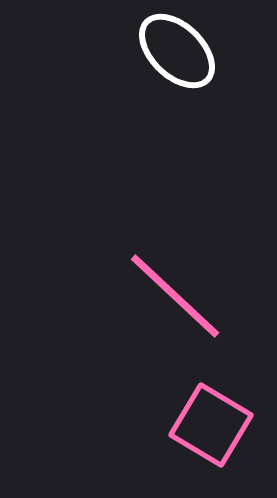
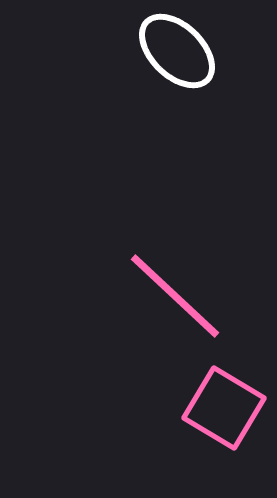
pink square: moved 13 px right, 17 px up
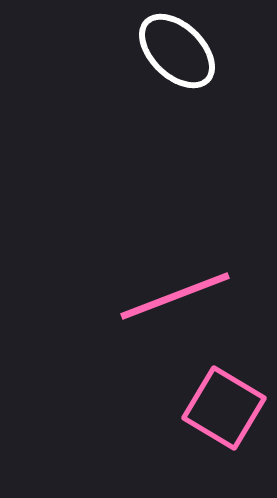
pink line: rotated 64 degrees counterclockwise
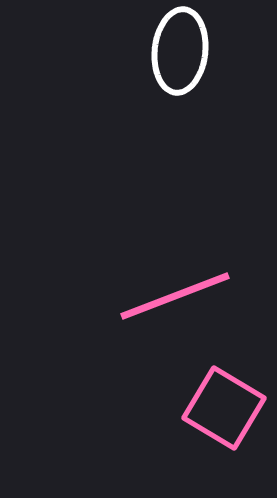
white ellipse: moved 3 px right; rotated 52 degrees clockwise
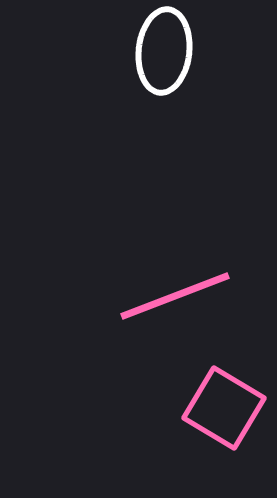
white ellipse: moved 16 px left
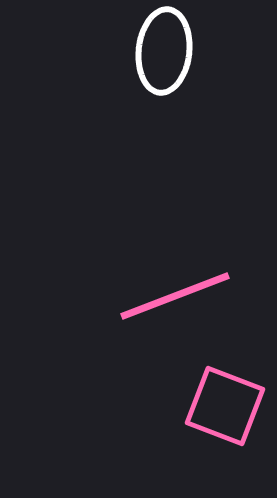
pink square: moved 1 px right, 2 px up; rotated 10 degrees counterclockwise
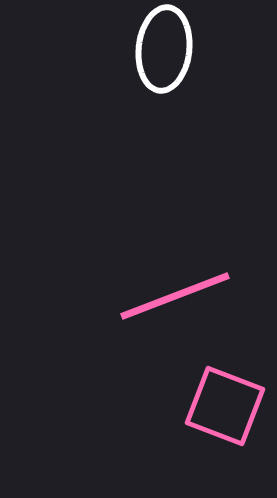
white ellipse: moved 2 px up
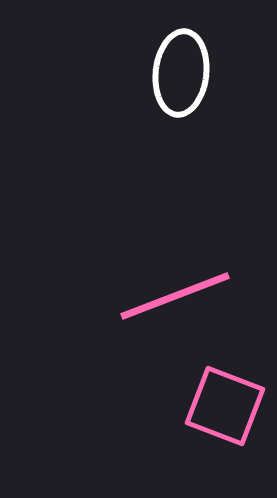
white ellipse: moved 17 px right, 24 px down
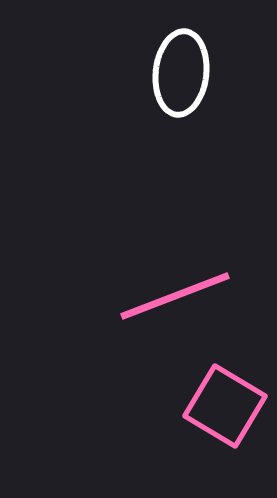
pink square: rotated 10 degrees clockwise
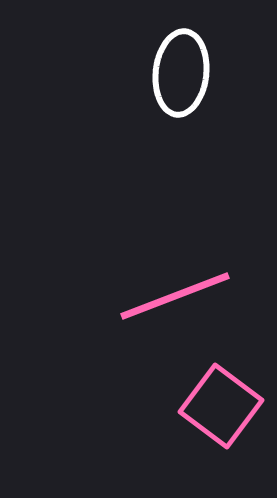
pink square: moved 4 px left; rotated 6 degrees clockwise
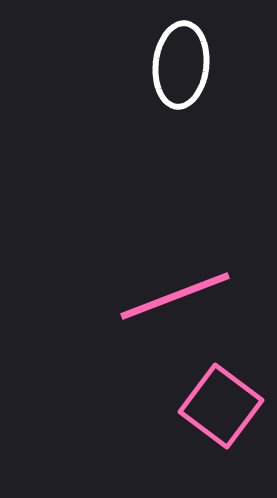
white ellipse: moved 8 px up
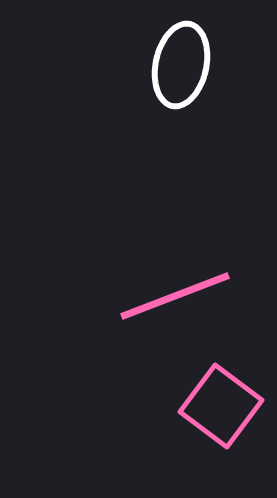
white ellipse: rotated 6 degrees clockwise
